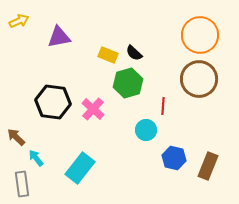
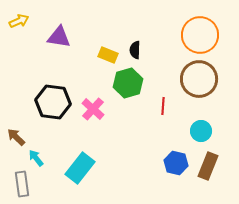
purple triangle: rotated 20 degrees clockwise
black semicircle: moved 1 px right, 3 px up; rotated 48 degrees clockwise
cyan circle: moved 55 px right, 1 px down
blue hexagon: moved 2 px right, 5 px down
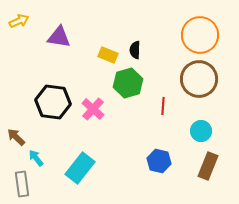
blue hexagon: moved 17 px left, 2 px up
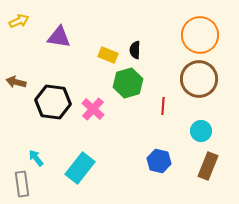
brown arrow: moved 55 px up; rotated 30 degrees counterclockwise
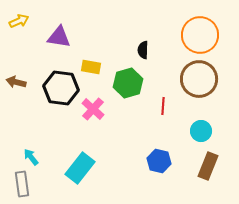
black semicircle: moved 8 px right
yellow rectangle: moved 17 px left, 12 px down; rotated 12 degrees counterclockwise
black hexagon: moved 8 px right, 14 px up
cyan arrow: moved 5 px left, 1 px up
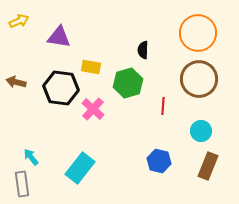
orange circle: moved 2 px left, 2 px up
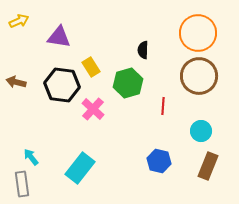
yellow rectangle: rotated 48 degrees clockwise
brown circle: moved 3 px up
black hexagon: moved 1 px right, 3 px up
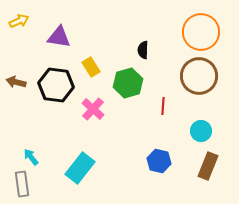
orange circle: moved 3 px right, 1 px up
black hexagon: moved 6 px left
